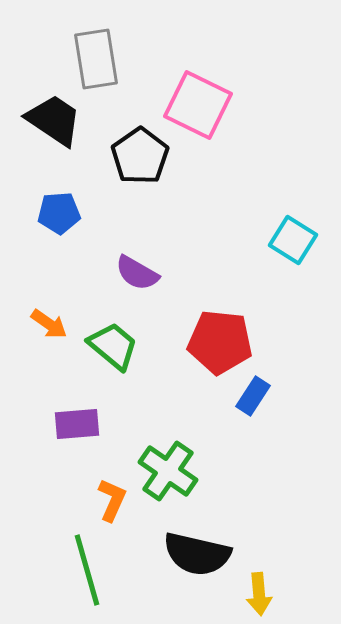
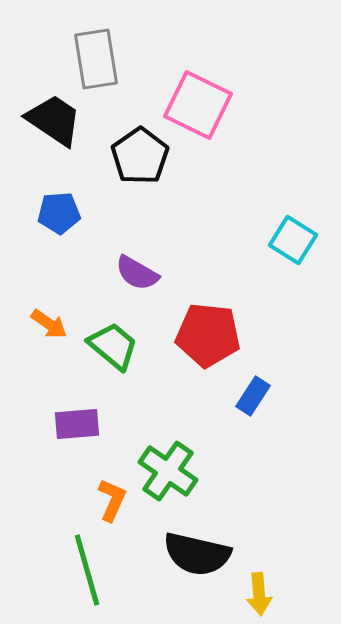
red pentagon: moved 12 px left, 7 px up
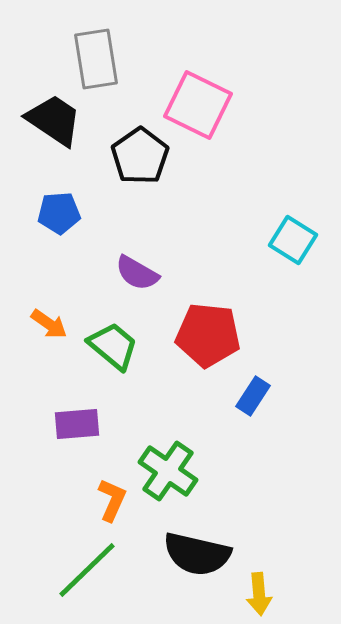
green line: rotated 62 degrees clockwise
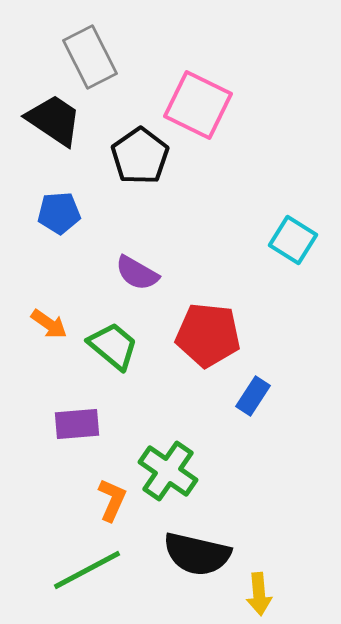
gray rectangle: moved 6 px left, 2 px up; rotated 18 degrees counterclockwise
green line: rotated 16 degrees clockwise
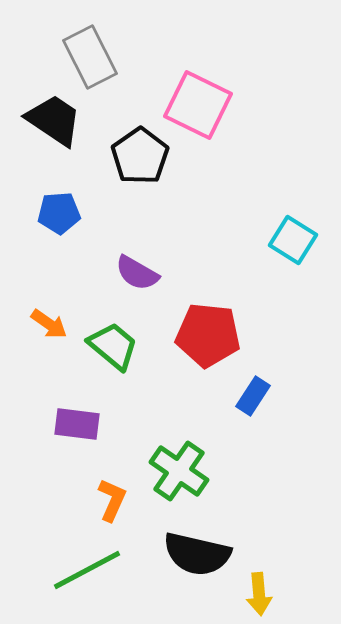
purple rectangle: rotated 12 degrees clockwise
green cross: moved 11 px right
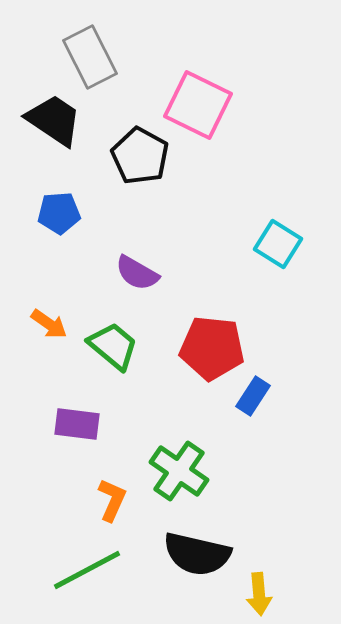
black pentagon: rotated 8 degrees counterclockwise
cyan square: moved 15 px left, 4 px down
red pentagon: moved 4 px right, 13 px down
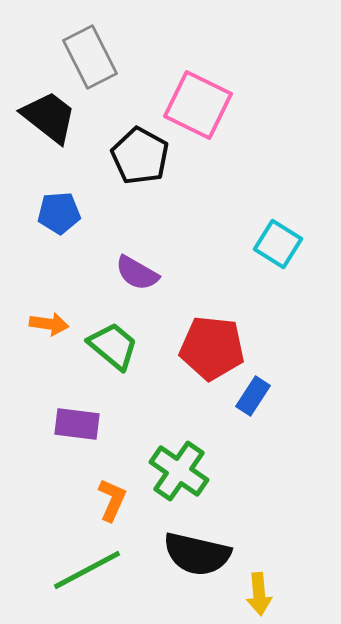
black trapezoid: moved 5 px left, 3 px up; rotated 4 degrees clockwise
orange arrow: rotated 27 degrees counterclockwise
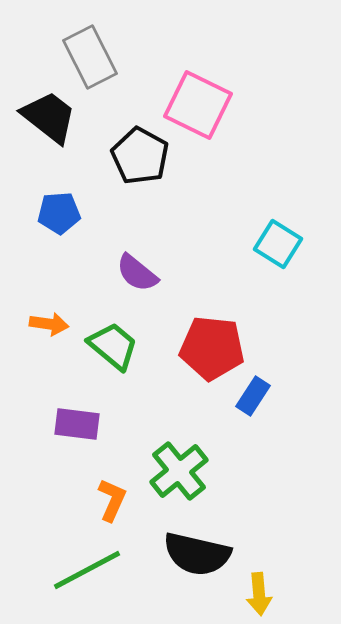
purple semicircle: rotated 9 degrees clockwise
green cross: rotated 16 degrees clockwise
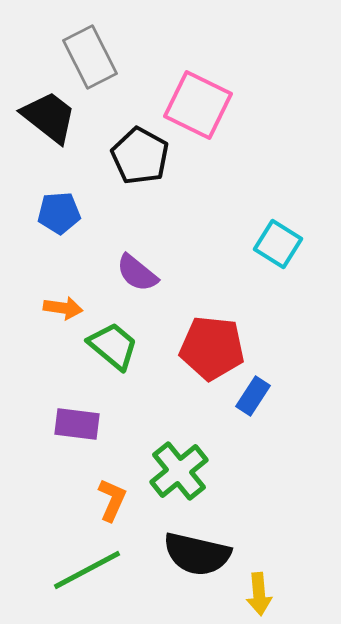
orange arrow: moved 14 px right, 16 px up
